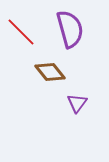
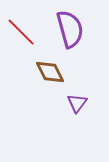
brown diamond: rotated 12 degrees clockwise
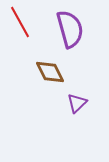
red line: moved 1 px left, 10 px up; rotated 16 degrees clockwise
purple triangle: rotated 10 degrees clockwise
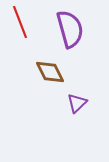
red line: rotated 8 degrees clockwise
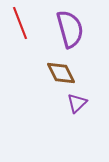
red line: moved 1 px down
brown diamond: moved 11 px right, 1 px down
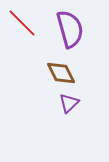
red line: moved 2 px right; rotated 24 degrees counterclockwise
purple triangle: moved 8 px left
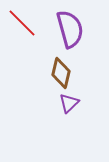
brown diamond: rotated 40 degrees clockwise
